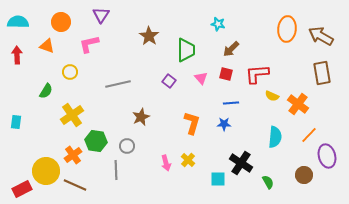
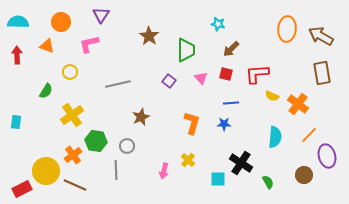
pink arrow at (166, 163): moved 2 px left, 8 px down; rotated 28 degrees clockwise
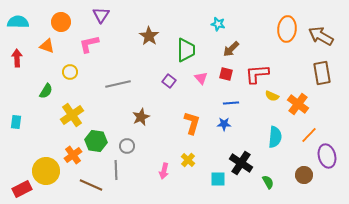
red arrow at (17, 55): moved 3 px down
brown line at (75, 185): moved 16 px right
